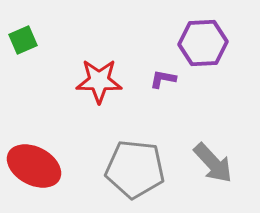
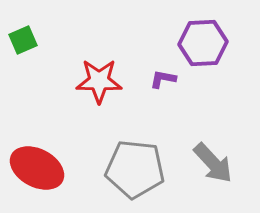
red ellipse: moved 3 px right, 2 px down
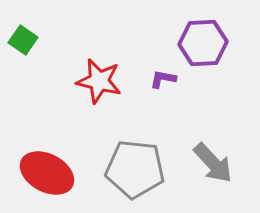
green square: rotated 32 degrees counterclockwise
red star: rotated 12 degrees clockwise
red ellipse: moved 10 px right, 5 px down
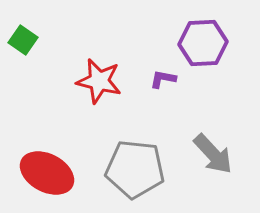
gray arrow: moved 9 px up
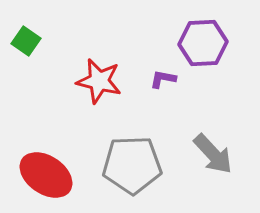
green square: moved 3 px right, 1 px down
gray pentagon: moved 3 px left, 4 px up; rotated 8 degrees counterclockwise
red ellipse: moved 1 px left, 2 px down; rotated 6 degrees clockwise
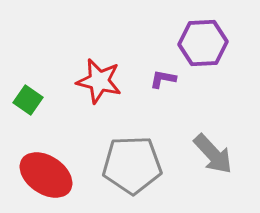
green square: moved 2 px right, 59 px down
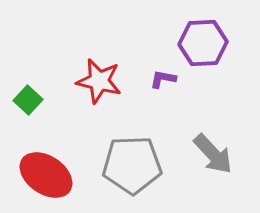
green square: rotated 8 degrees clockwise
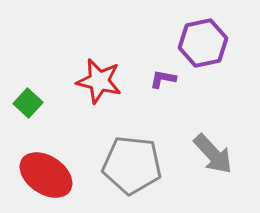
purple hexagon: rotated 9 degrees counterclockwise
green square: moved 3 px down
gray pentagon: rotated 8 degrees clockwise
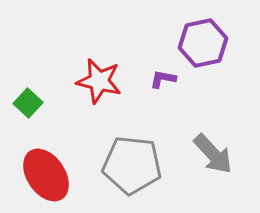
red ellipse: rotated 22 degrees clockwise
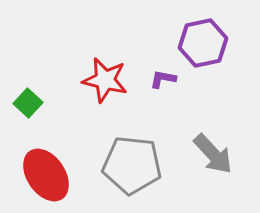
red star: moved 6 px right, 1 px up
